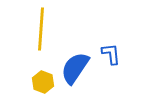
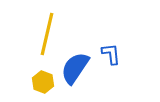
yellow line: moved 6 px right, 5 px down; rotated 9 degrees clockwise
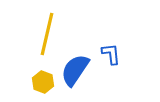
blue semicircle: moved 2 px down
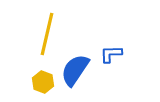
blue L-shape: rotated 85 degrees counterclockwise
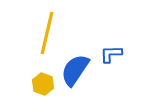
yellow line: moved 1 px up
yellow hexagon: moved 2 px down
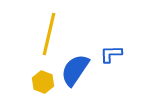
yellow line: moved 2 px right, 1 px down
yellow hexagon: moved 2 px up
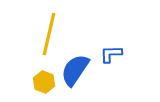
yellow hexagon: moved 1 px right
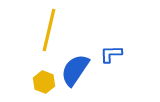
yellow line: moved 4 px up
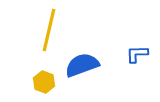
blue L-shape: moved 26 px right
blue semicircle: moved 7 px right, 5 px up; rotated 36 degrees clockwise
